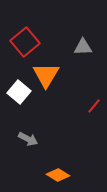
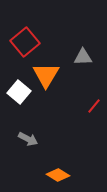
gray triangle: moved 10 px down
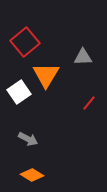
white square: rotated 15 degrees clockwise
red line: moved 5 px left, 3 px up
orange diamond: moved 26 px left
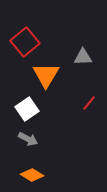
white square: moved 8 px right, 17 px down
